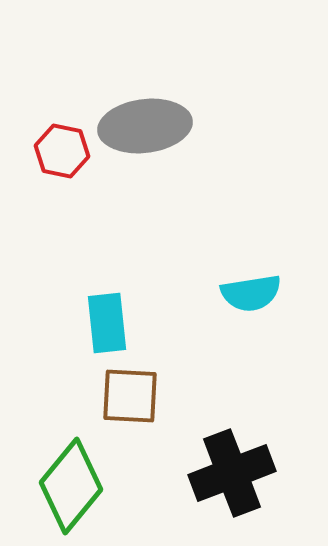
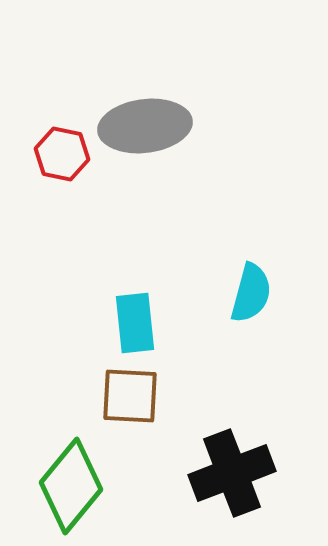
red hexagon: moved 3 px down
cyan semicircle: rotated 66 degrees counterclockwise
cyan rectangle: moved 28 px right
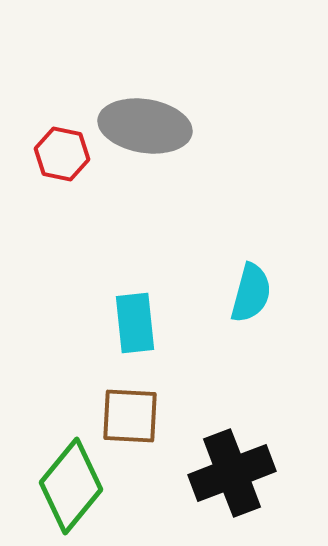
gray ellipse: rotated 16 degrees clockwise
brown square: moved 20 px down
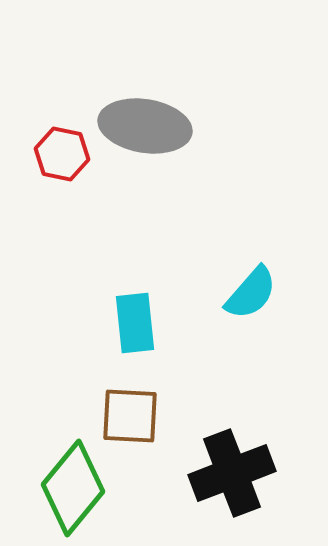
cyan semicircle: rotated 26 degrees clockwise
green diamond: moved 2 px right, 2 px down
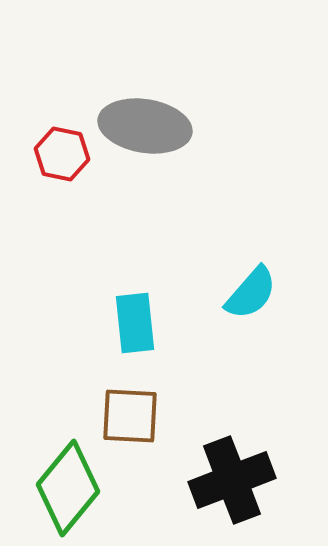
black cross: moved 7 px down
green diamond: moved 5 px left
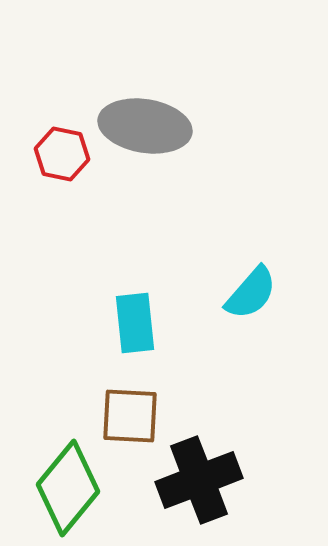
black cross: moved 33 px left
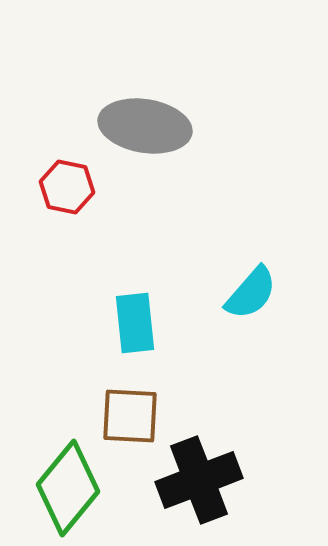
red hexagon: moved 5 px right, 33 px down
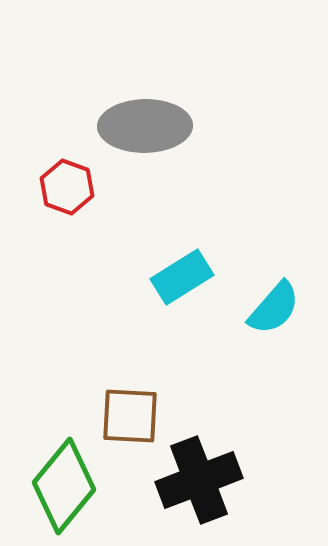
gray ellipse: rotated 10 degrees counterclockwise
red hexagon: rotated 8 degrees clockwise
cyan semicircle: moved 23 px right, 15 px down
cyan rectangle: moved 47 px right, 46 px up; rotated 64 degrees clockwise
green diamond: moved 4 px left, 2 px up
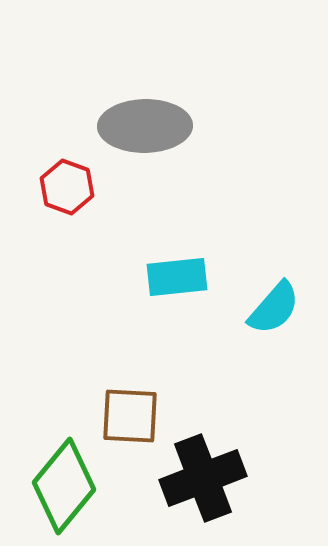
cyan rectangle: moved 5 px left; rotated 26 degrees clockwise
black cross: moved 4 px right, 2 px up
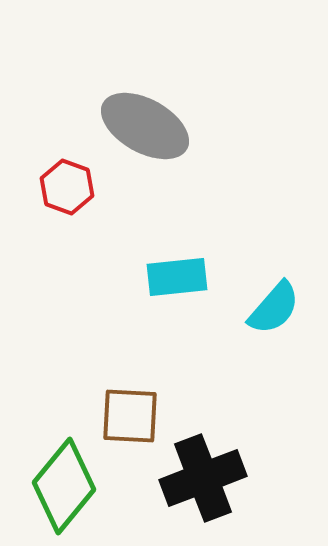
gray ellipse: rotated 30 degrees clockwise
